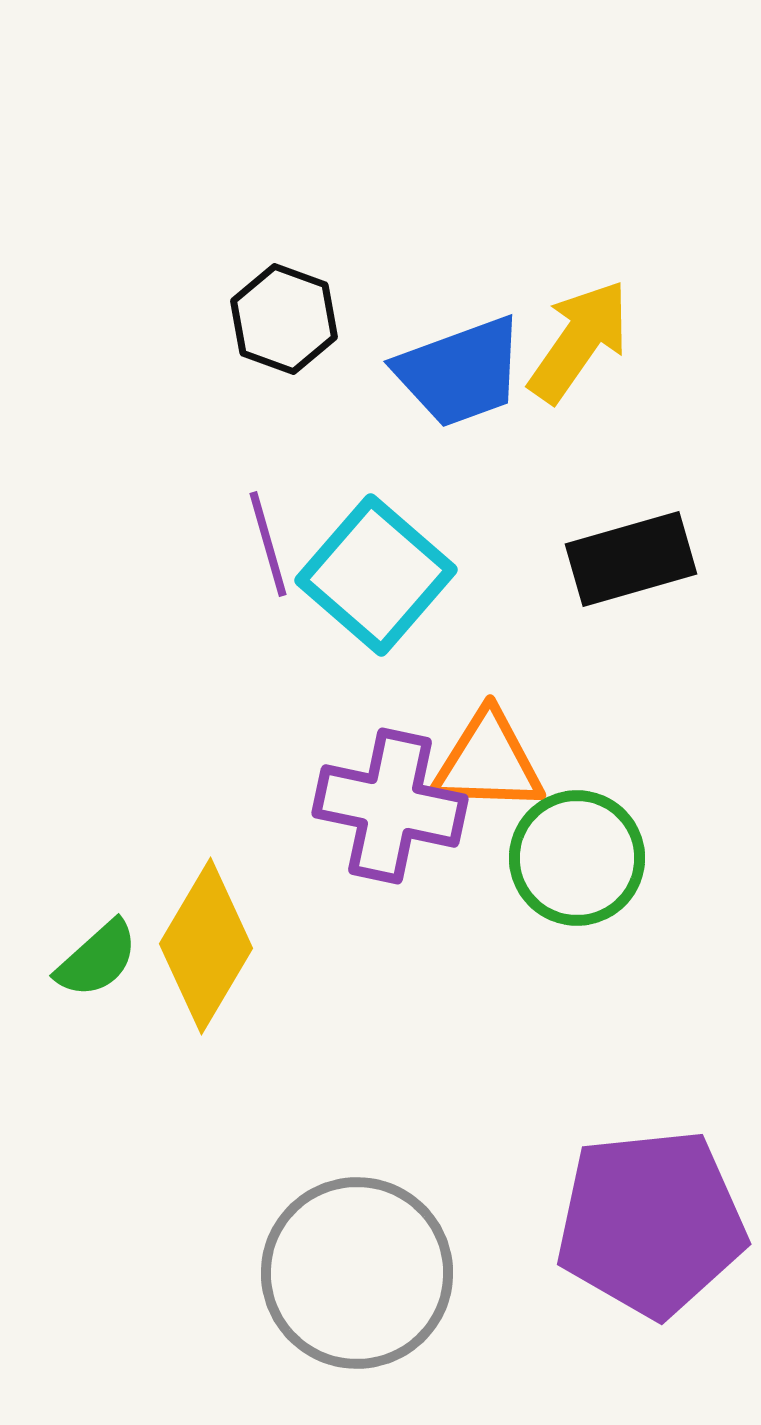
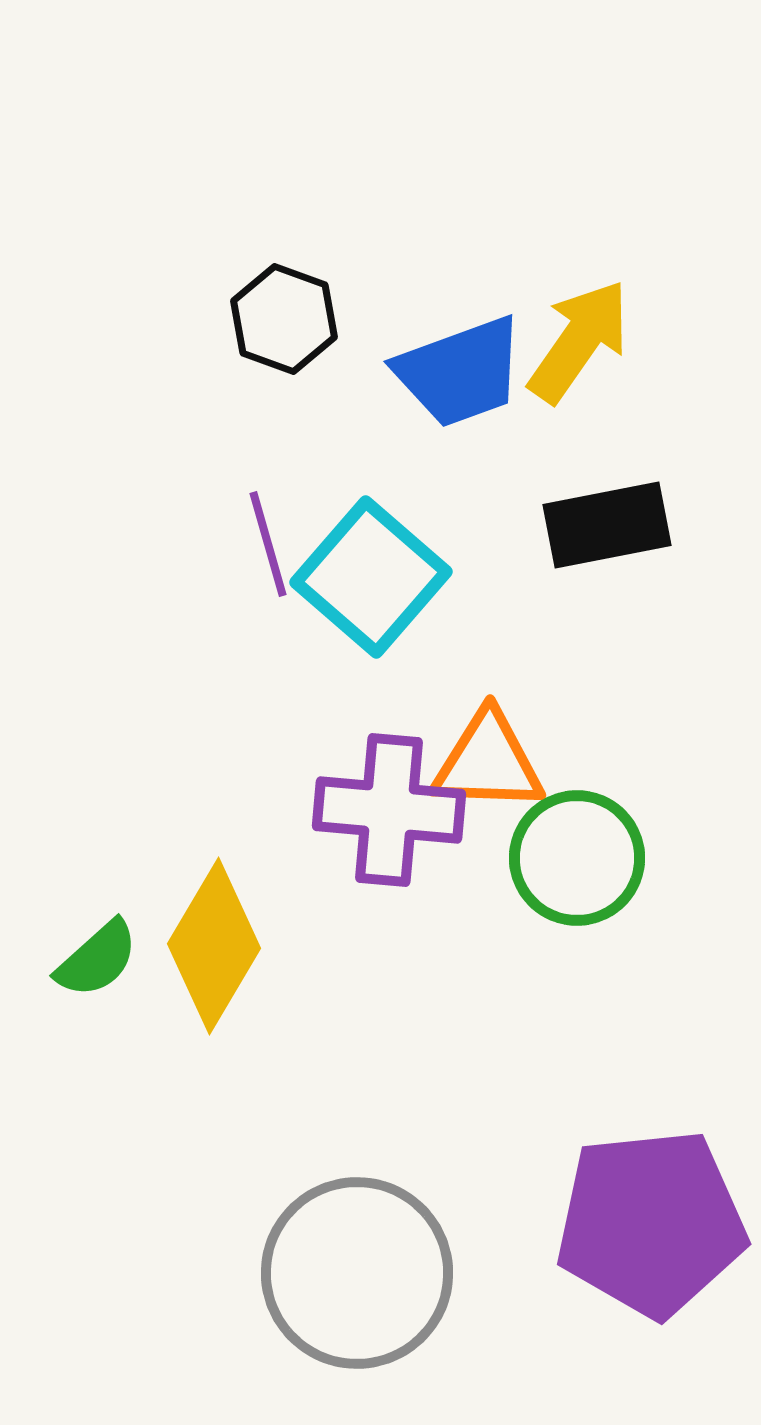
black rectangle: moved 24 px left, 34 px up; rotated 5 degrees clockwise
cyan square: moved 5 px left, 2 px down
purple cross: moved 1 px left, 4 px down; rotated 7 degrees counterclockwise
yellow diamond: moved 8 px right
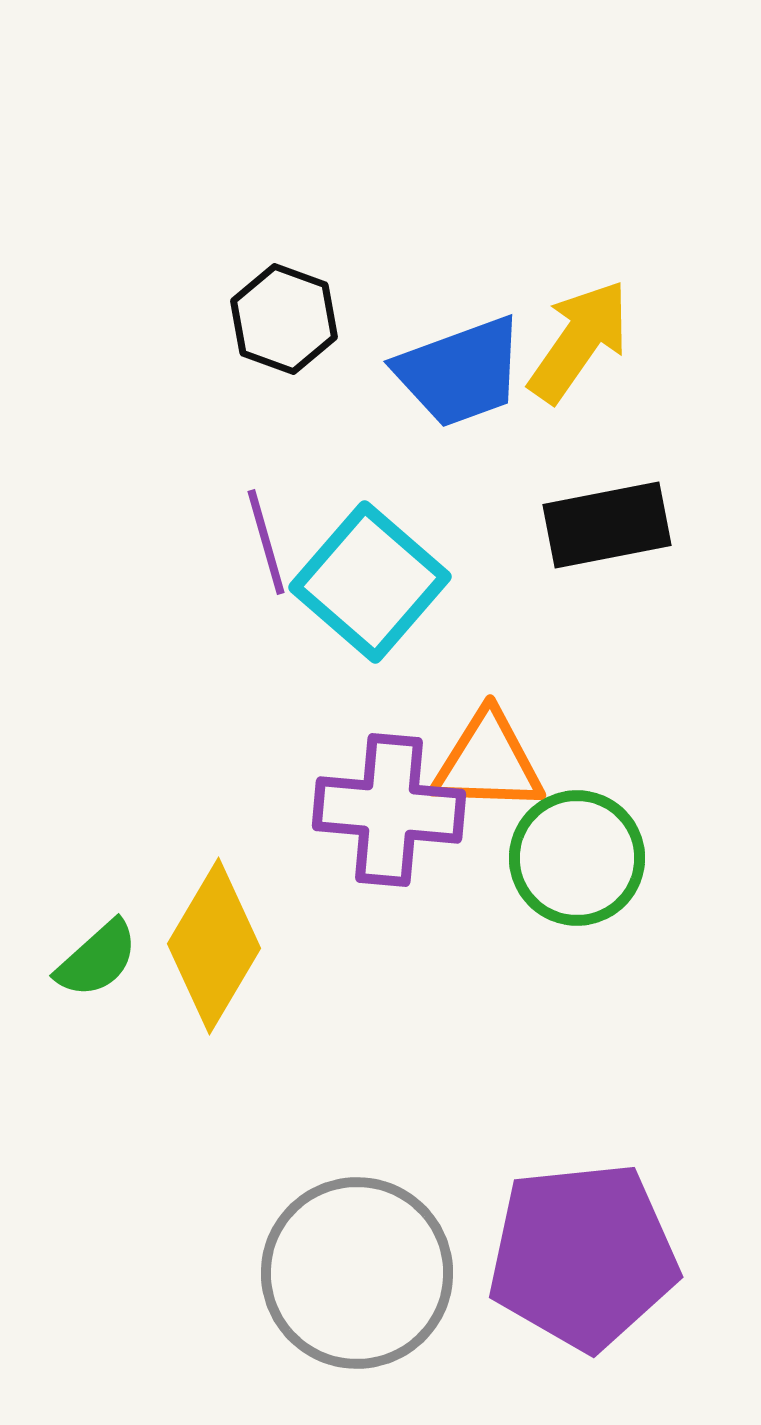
purple line: moved 2 px left, 2 px up
cyan square: moved 1 px left, 5 px down
purple pentagon: moved 68 px left, 33 px down
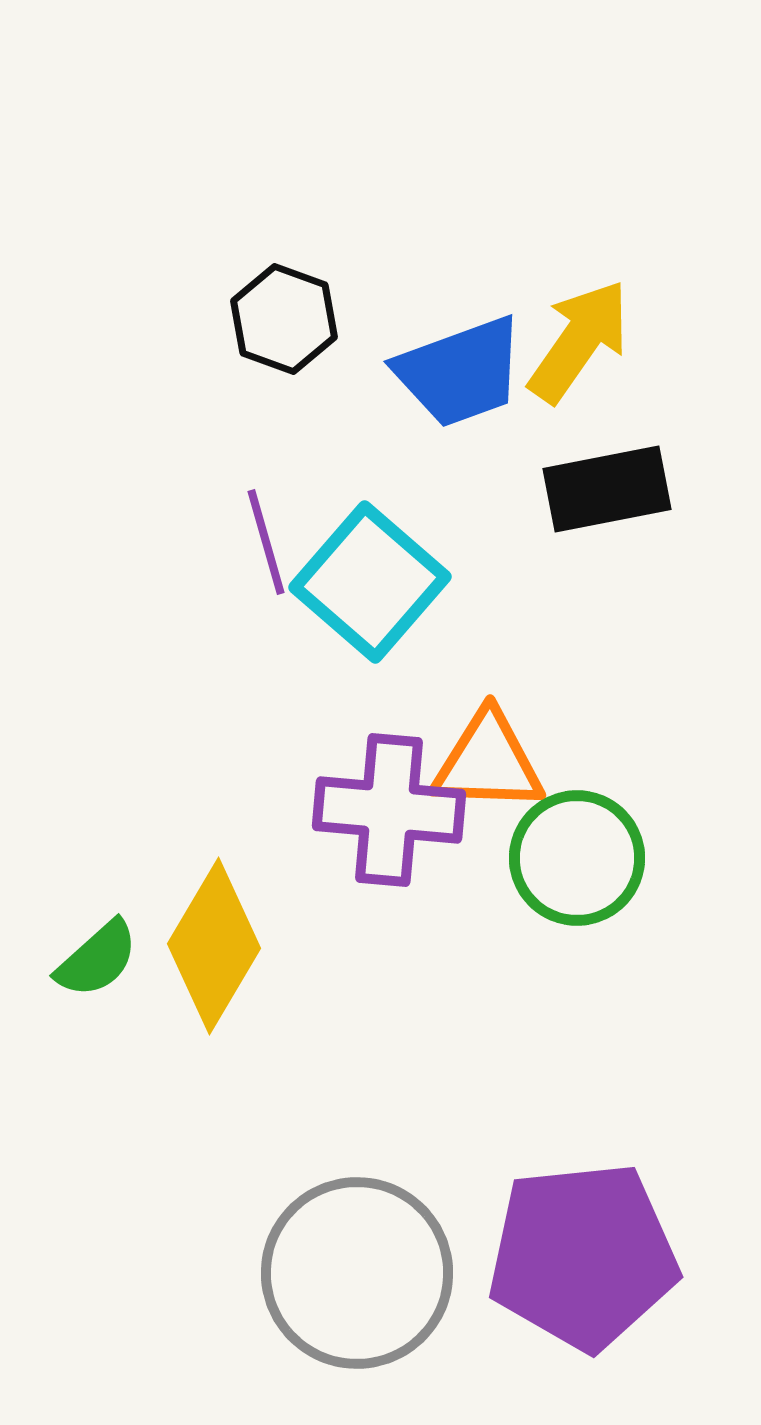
black rectangle: moved 36 px up
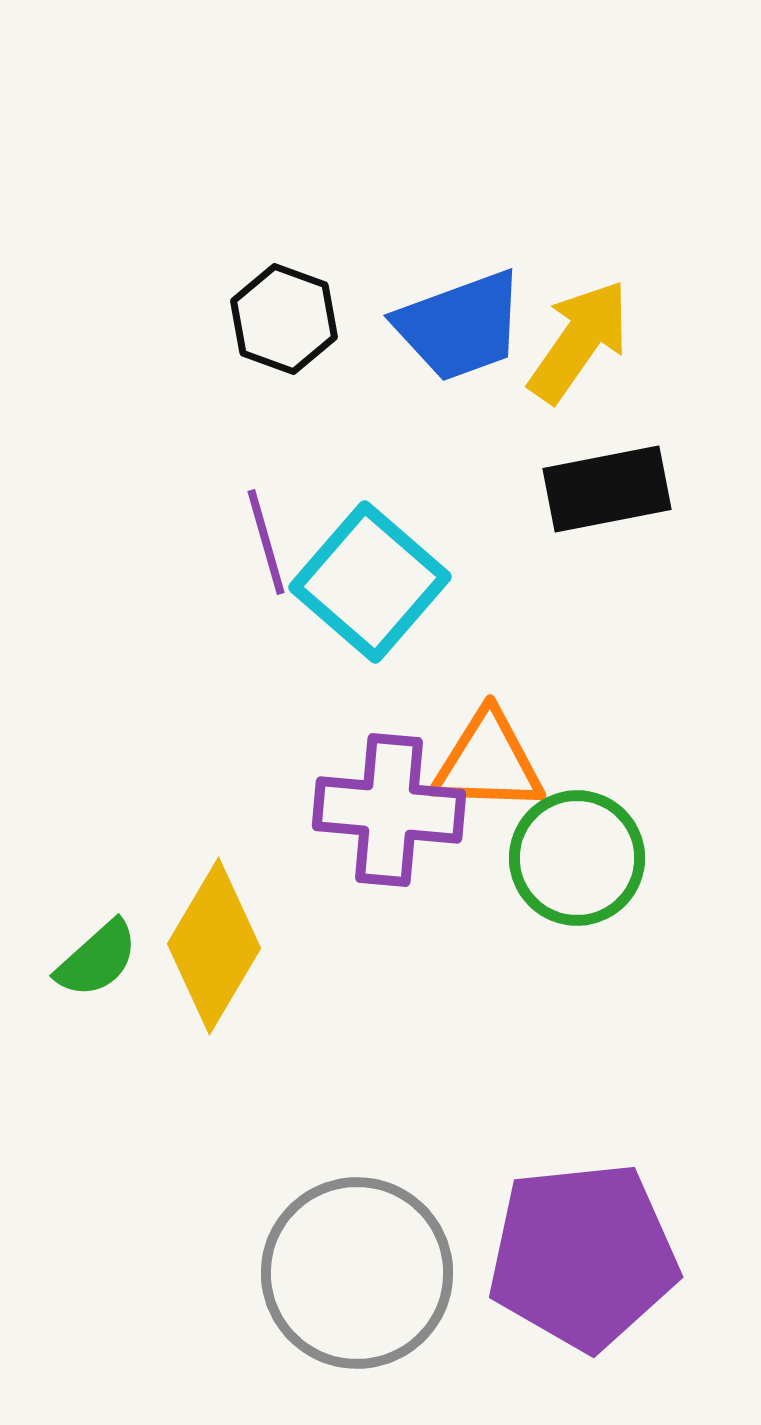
blue trapezoid: moved 46 px up
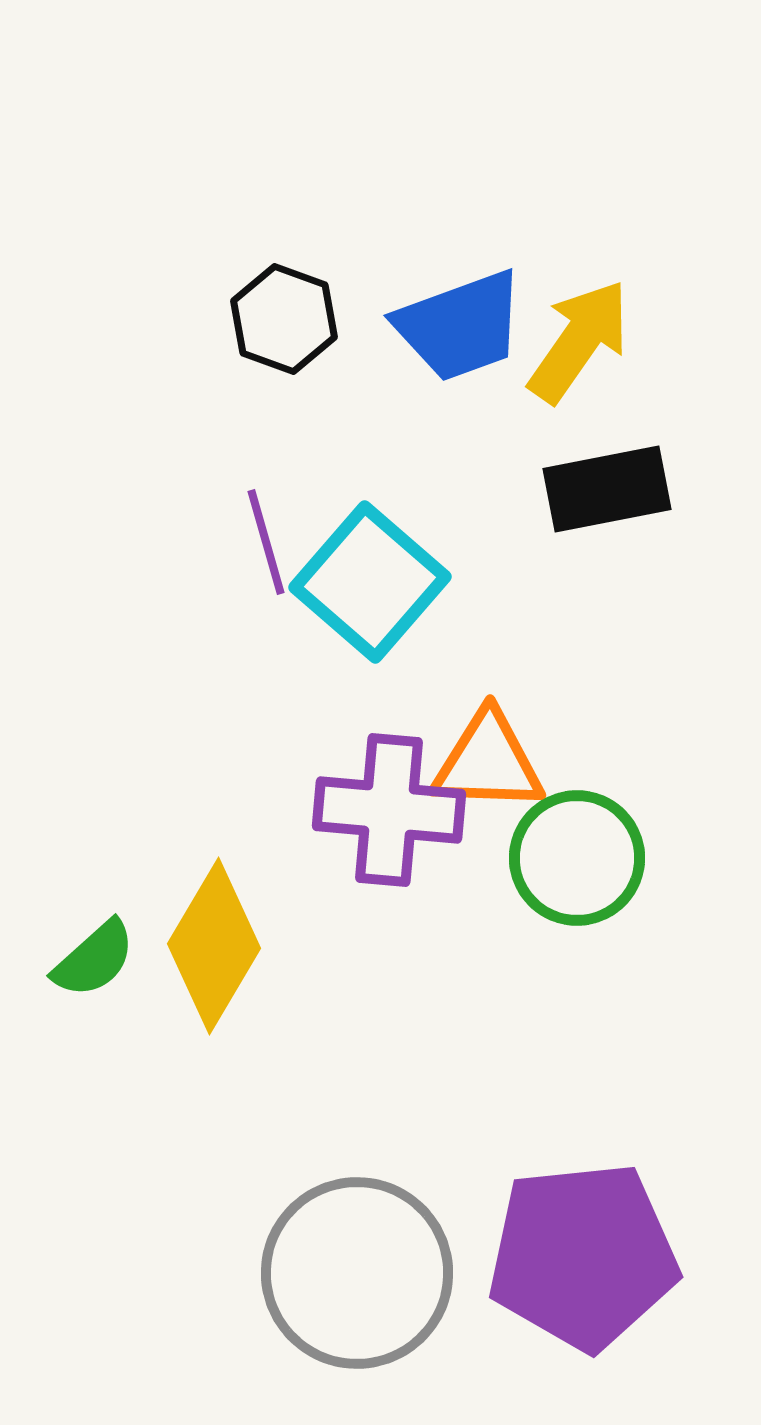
green semicircle: moved 3 px left
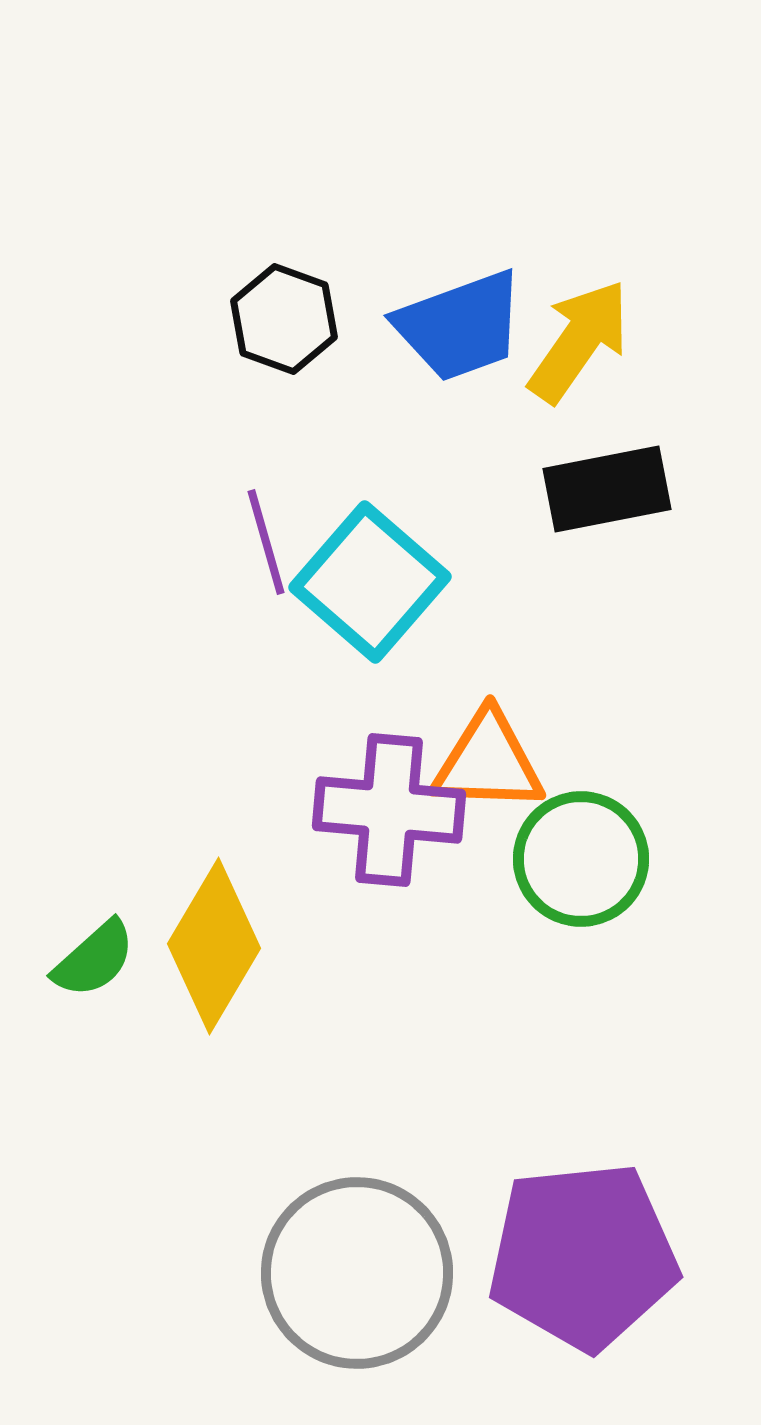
green circle: moved 4 px right, 1 px down
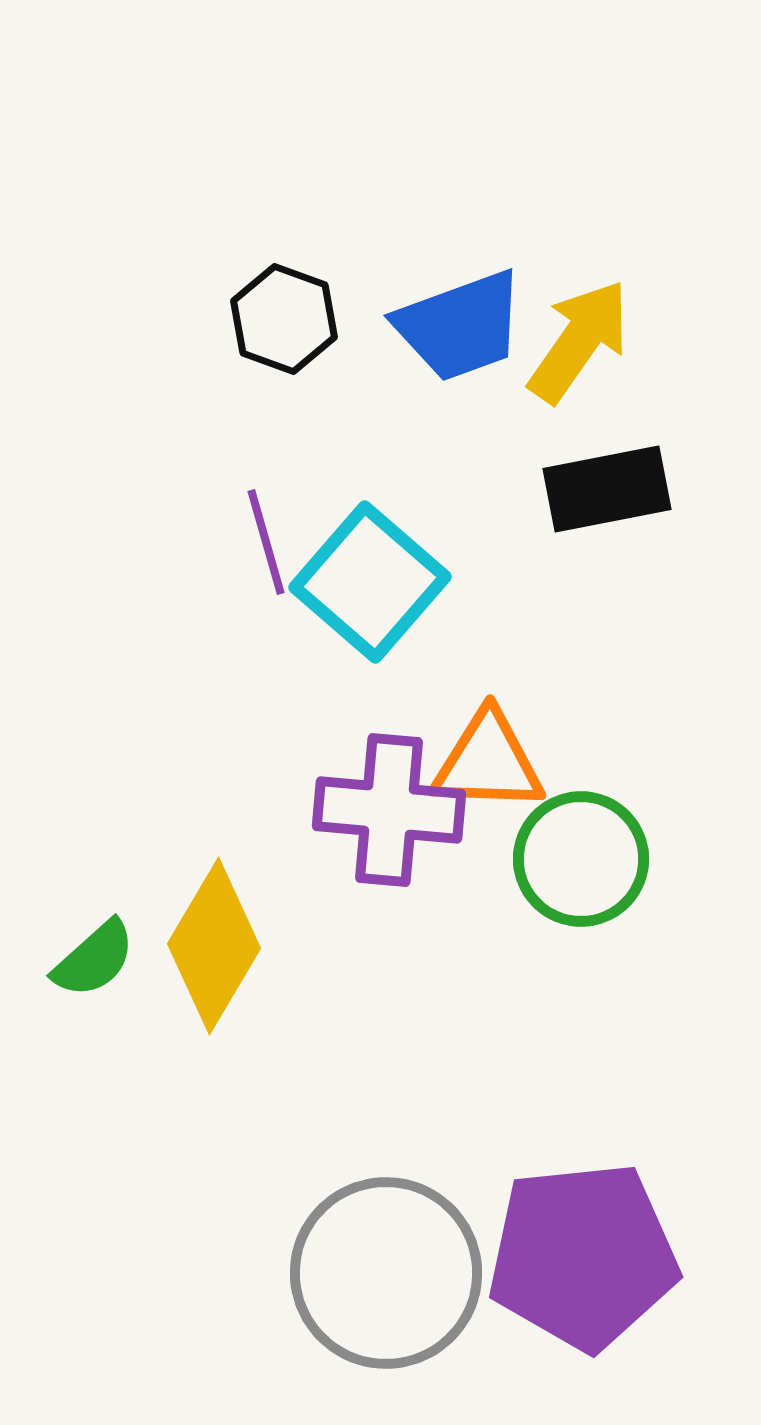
gray circle: moved 29 px right
